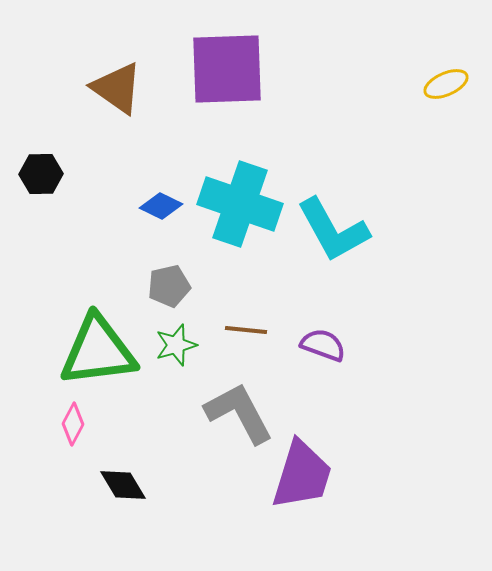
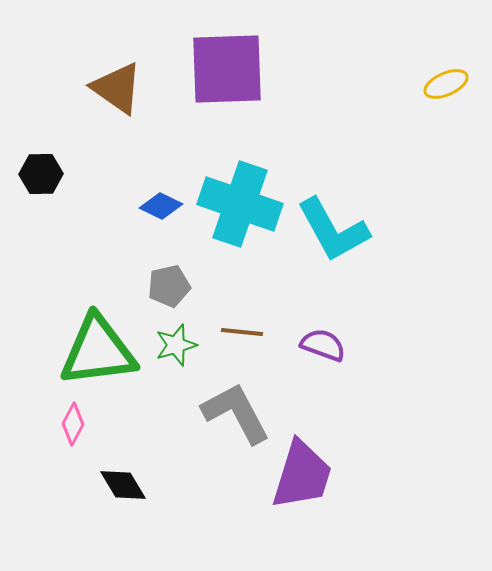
brown line: moved 4 px left, 2 px down
gray L-shape: moved 3 px left
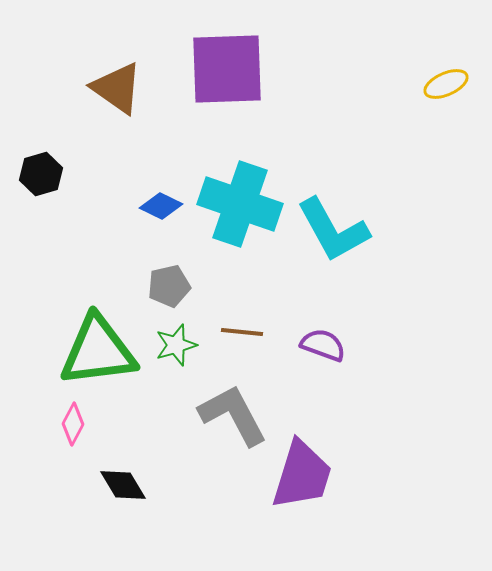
black hexagon: rotated 15 degrees counterclockwise
gray L-shape: moved 3 px left, 2 px down
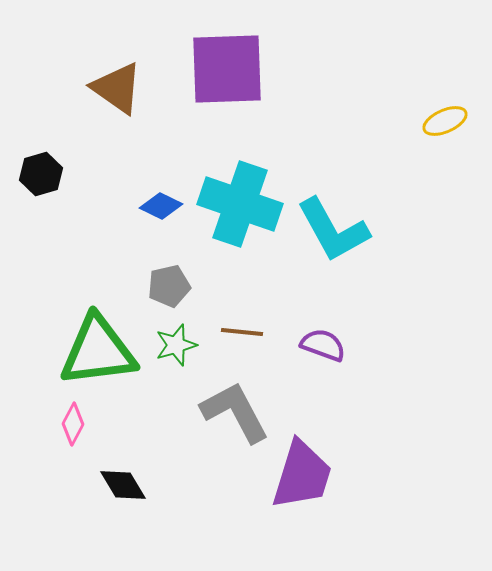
yellow ellipse: moved 1 px left, 37 px down
gray L-shape: moved 2 px right, 3 px up
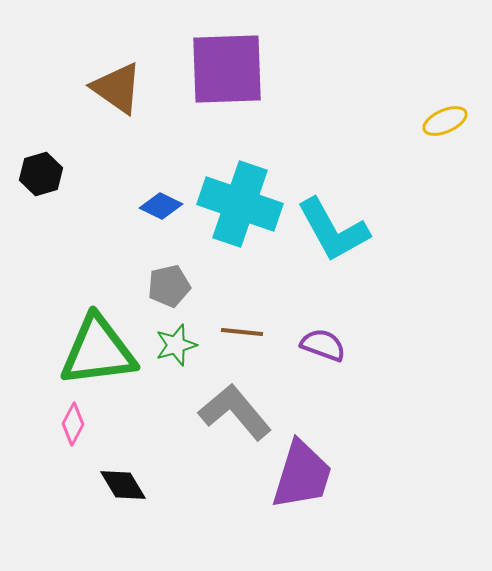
gray L-shape: rotated 12 degrees counterclockwise
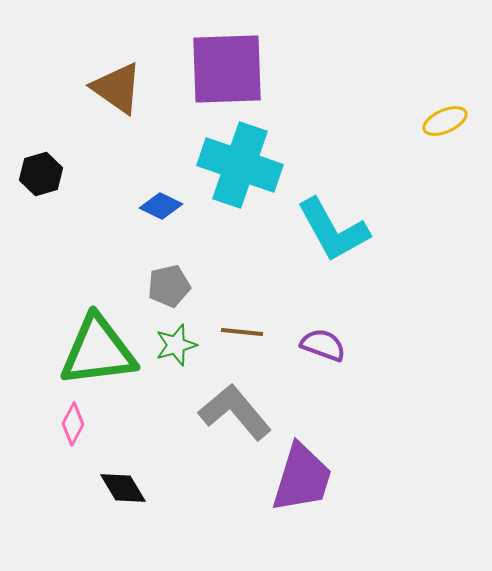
cyan cross: moved 39 px up
purple trapezoid: moved 3 px down
black diamond: moved 3 px down
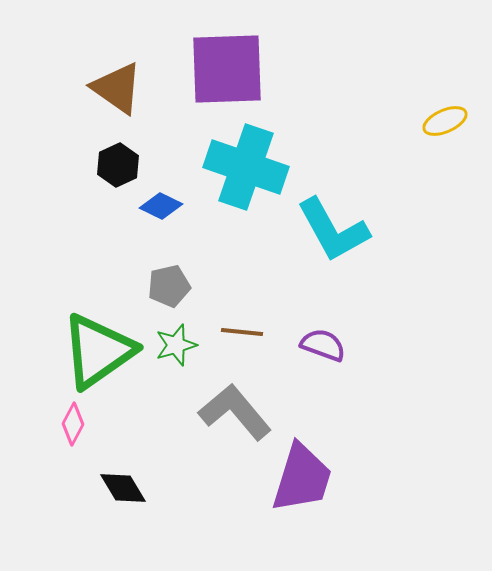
cyan cross: moved 6 px right, 2 px down
black hexagon: moved 77 px right, 9 px up; rotated 9 degrees counterclockwise
green triangle: rotated 28 degrees counterclockwise
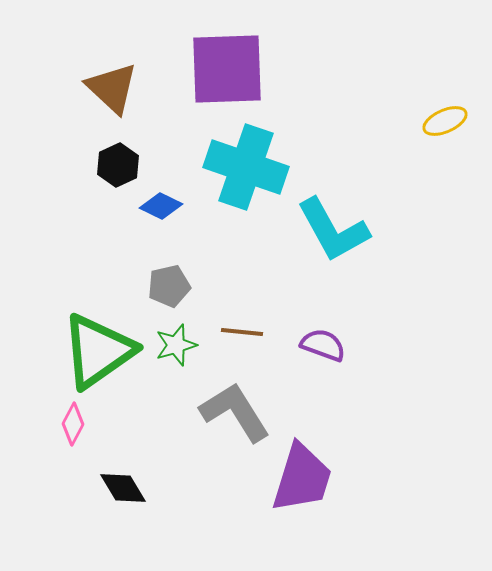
brown triangle: moved 5 px left; rotated 8 degrees clockwise
gray L-shape: rotated 8 degrees clockwise
